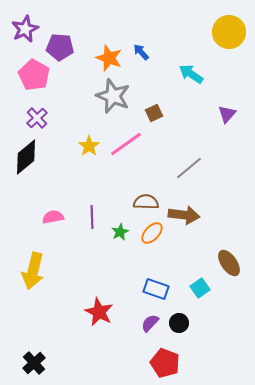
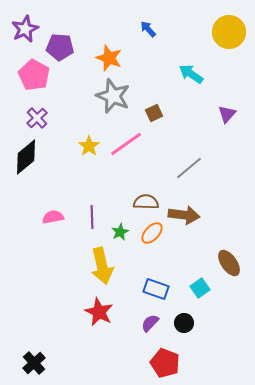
blue arrow: moved 7 px right, 23 px up
yellow arrow: moved 69 px right, 5 px up; rotated 27 degrees counterclockwise
black circle: moved 5 px right
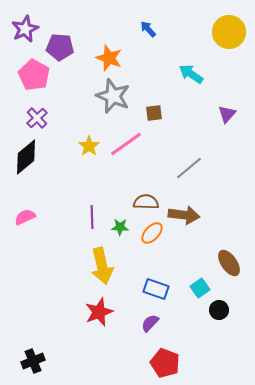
brown square: rotated 18 degrees clockwise
pink semicircle: moved 28 px left; rotated 15 degrees counterclockwise
green star: moved 5 px up; rotated 30 degrees clockwise
red star: rotated 24 degrees clockwise
black circle: moved 35 px right, 13 px up
black cross: moved 1 px left, 2 px up; rotated 20 degrees clockwise
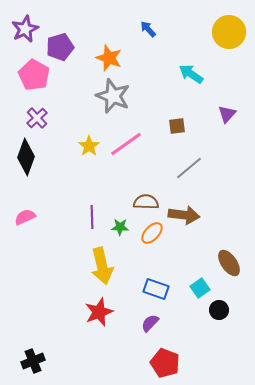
purple pentagon: rotated 20 degrees counterclockwise
brown square: moved 23 px right, 13 px down
black diamond: rotated 30 degrees counterclockwise
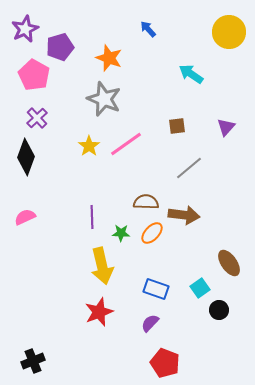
gray star: moved 9 px left, 3 px down
purple triangle: moved 1 px left, 13 px down
green star: moved 1 px right, 6 px down
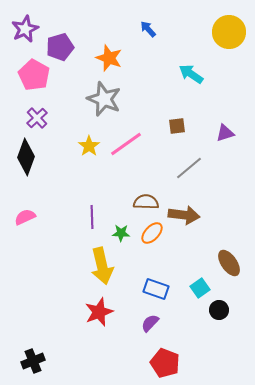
purple triangle: moved 1 px left, 6 px down; rotated 30 degrees clockwise
